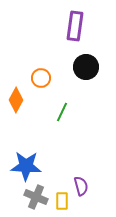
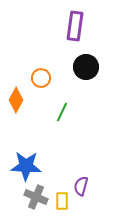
purple semicircle: rotated 150 degrees counterclockwise
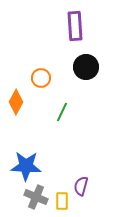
purple rectangle: rotated 12 degrees counterclockwise
orange diamond: moved 2 px down
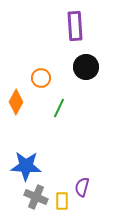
green line: moved 3 px left, 4 px up
purple semicircle: moved 1 px right, 1 px down
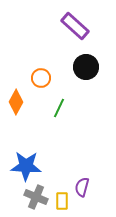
purple rectangle: rotated 44 degrees counterclockwise
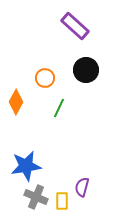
black circle: moved 3 px down
orange circle: moved 4 px right
blue star: rotated 12 degrees counterclockwise
